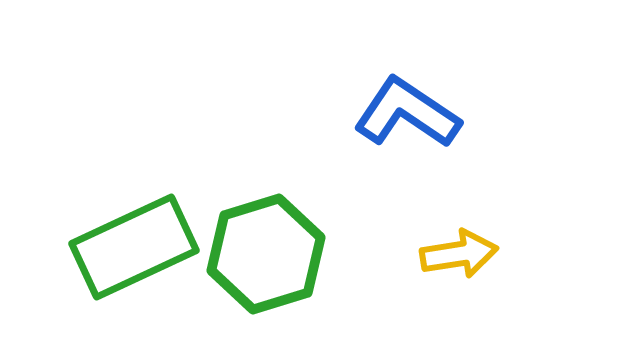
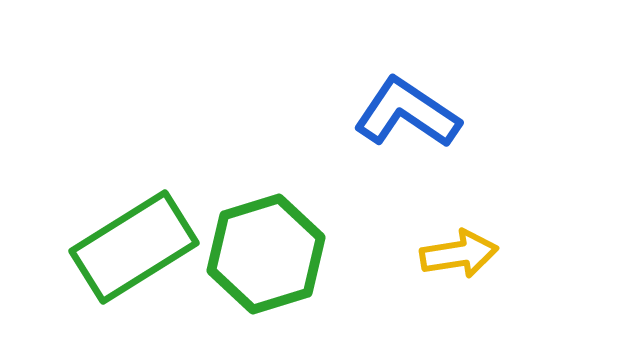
green rectangle: rotated 7 degrees counterclockwise
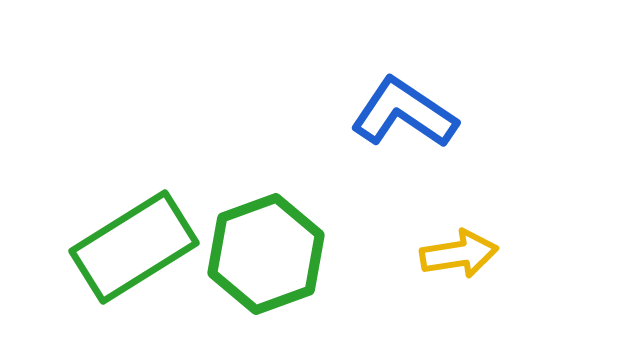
blue L-shape: moved 3 px left
green hexagon: rotated 3 degrees counterclockwise
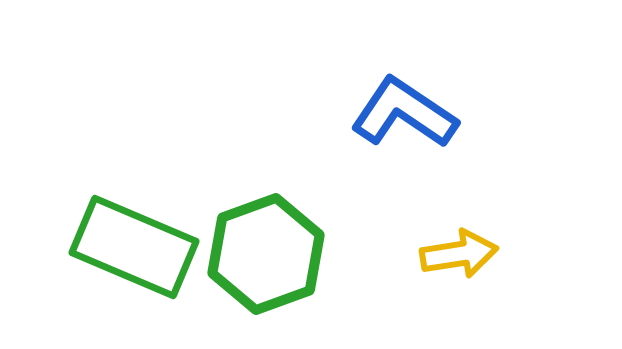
green rectangle: rotated 55 degrees clockwise
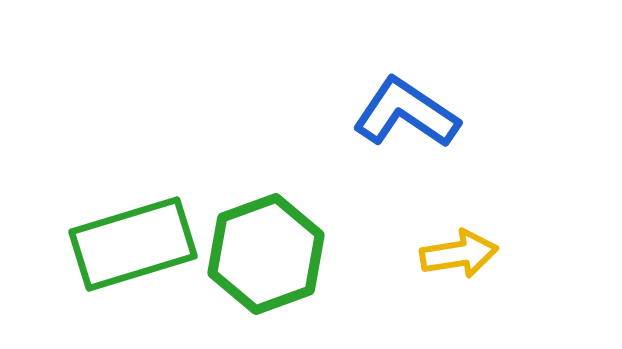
blue L-shape: moved 2 px right
green rectangle: moved 1 px left, 3 px up; rotated 40 degrees counterclockwise
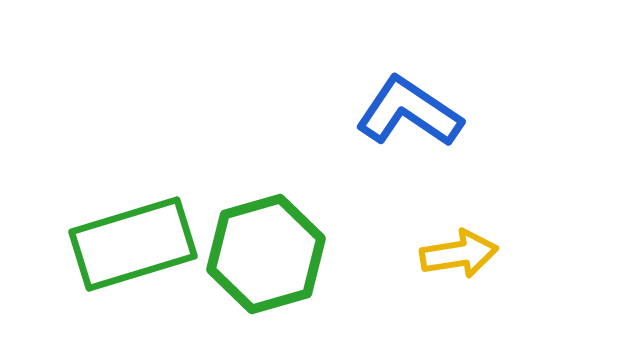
blue L-shape: moved 3 px right, 1 px up
green hexagon: rotated 4 degrees clockwise
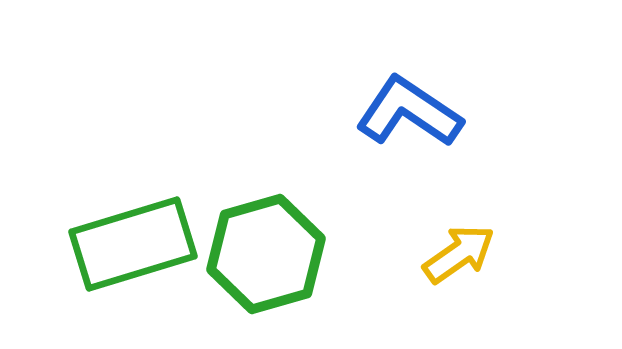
yellow arrow: rotated 26 degrees counterclockwise
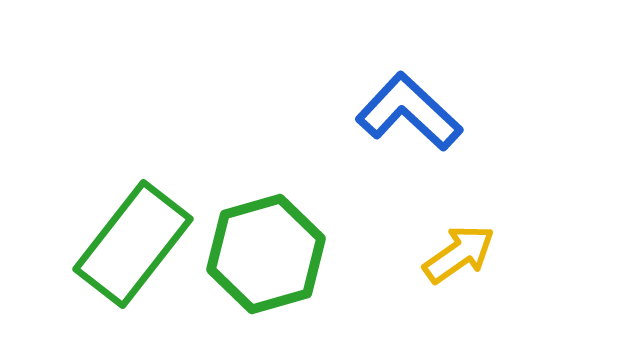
blue L-shape: rotated 9 degrees clockwise
green rectangle: rotated 35 degrees counterclockwise
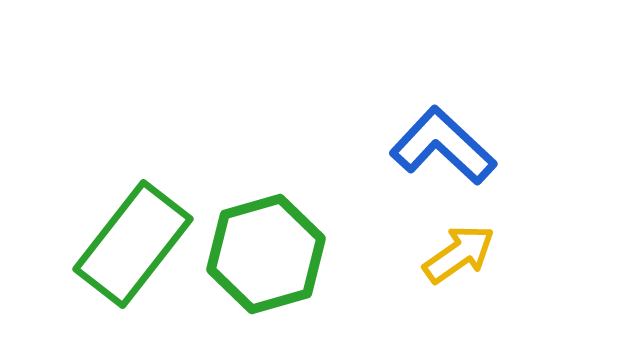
blue L-shape: moved 34 px right, 34 px down
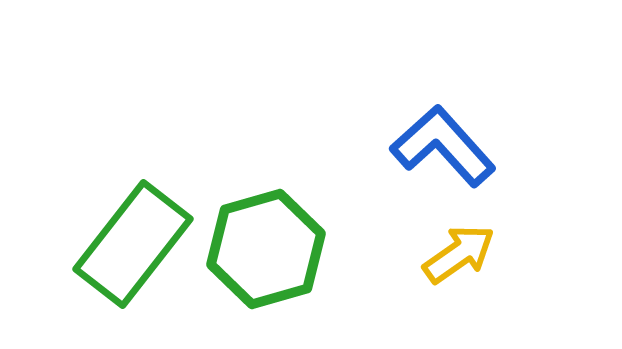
blue L-shape: rotated 5 degrees clockwise
green hexagon: moved 5 px up
